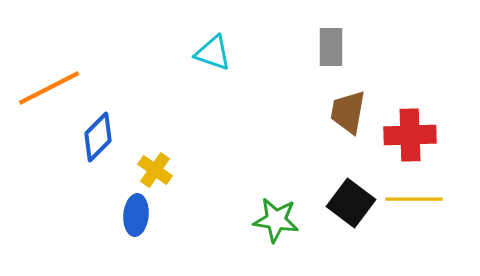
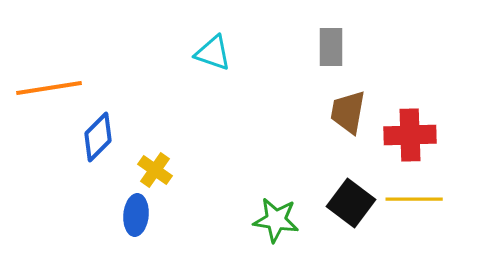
orange line: rotated 18 degrees clockwise
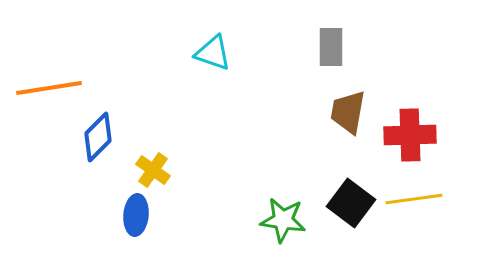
yellow cross: moved 2 px left
yellow line: rotated 8 degrees counterclockwise
green star: moved 7 px right
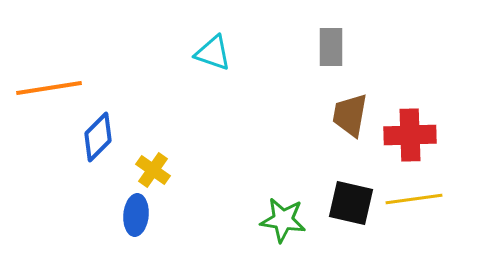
brown trapezoid: moved 2 px right, 3 px down
black square: rotated 24 degrees counterclockwise
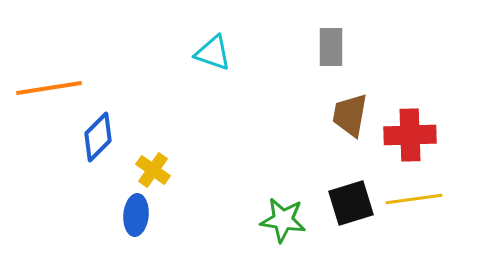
black square: rotated 30 degrees counterclockwise
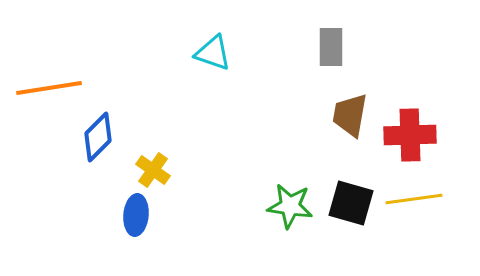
black square: rotated 33 degrees clockwise
green star: moved 7 px right, 14 px up
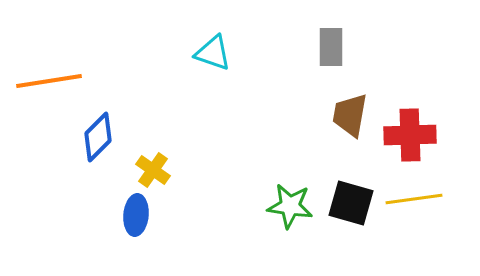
orange line: moved 7 px up
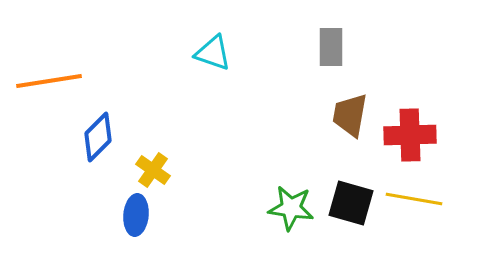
yellow line: rotated 18 degrees clockwise
green star: moved 1 px right, 2 px down
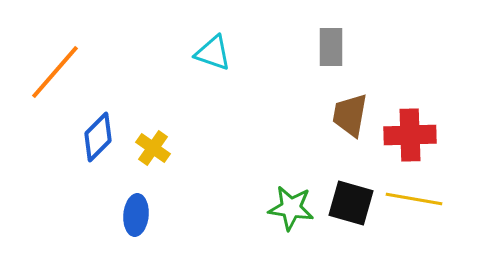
orange line: moved 6 px right, 9 px up; rotated 40 degrees counterclockwise
yellow cross: moved 22 px up
